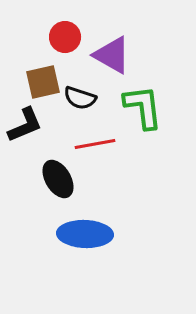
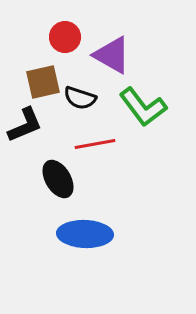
green L-shape: rotated 150 degrees clockwise
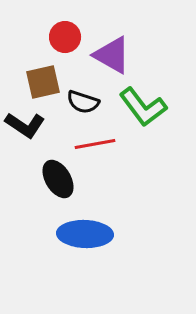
black semicircle: moved 3 px right, 4 px down
black L-shape: rotated 57 degrees clockwise
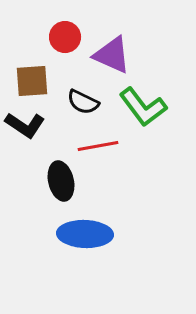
purple triangle: rotated 6 degrees counterclockwise
brown square: moved 11 px left, 1 px up; rotated 9 degrees clockwise
black semicircle: rotated 8 degrees clockwise
red line: moved 3 px right, 2 px down
black ellipse: moved 3 px right, 2 px down; rotated 18 degrees clockwise
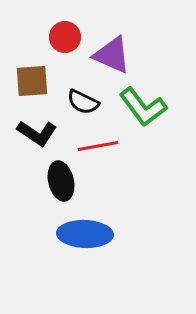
black L-shape: moved 12 px right, 8 px down
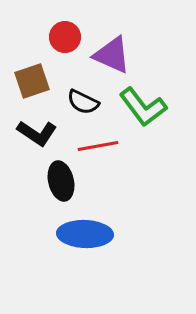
brown square: rotated 15 degrees counterclockwise
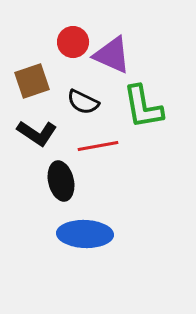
red circle: moved 8 px right, 5 px down
green L-shape: rotated 27 degrees clockwise
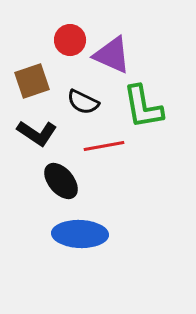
red circle: moved 3 px left, 2 px up
red line: moved 6 px right
black ellipse: rotated 27 degrees counterclockwise
blue ellipse: moved 5 px left
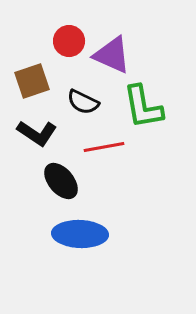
red circle: moved 1 px left, 1 px down
red line: moved 1 px down
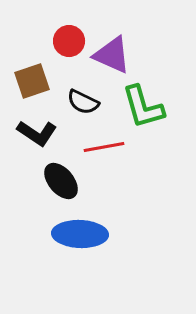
green L-shape: rotated 6 degrees counterclockwise
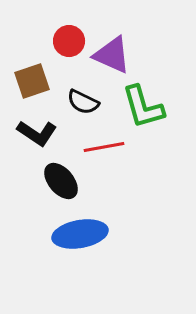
blue ellipse: rotated 12 degrees counterclockwise
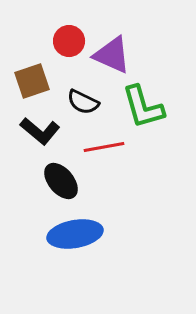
black L-shape: moved 3 px right, 2 px up; rotated 6 degrees clockwise
blue ellipse: moved 5 px left
